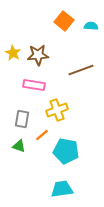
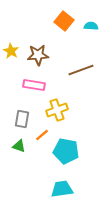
yellow star: moved 2 px left, 2 px up
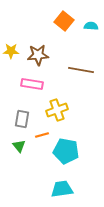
yellow star: rotated 28 degrees counterclockwise
brown line: rotated 30 degrees clockwise
pink rectangle: moved 2 px left, 1 px up
orange line: rotated 24 degrees clockwise
green triangle: rotated 32 degrees clockwise
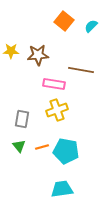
cyan semicircle: rotated 48 degrees counterclockwise
pink rectangle: moved 22 px right
orange line: moved 12 px down
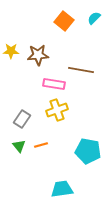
cyan semicircle: moved 3 px right, 8 px up
gray rectangle: rotated 24 degrees clockwise
orange line: moved 1 px left, 2 px up
cyan pentagon: moved 22 px right
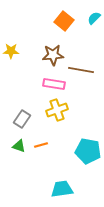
brown star: moved 15 px right
green triangle: rotated 32 degrees counterclockwise
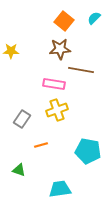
brown star: moved 7 px right, 6 px up
green triangle: moved 24 px down
cyan trapezoid: moved 2 px left
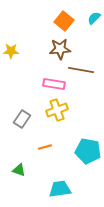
orange line: moved 4 px right, 2 px down
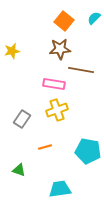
yellow star: moved 1 px right; rotated 14 degrees counterclockwise
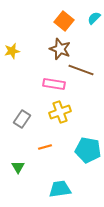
brown star: rotated 25 degrees clockwise
brown line: rotated 10 degrees clockwise
yellow cross: moved 3 px right, 2 px down
cyan pentagon: moved 1 px up
green triangle: moved 1 px left, 3 px up; rotated 40 degrees clockwise
